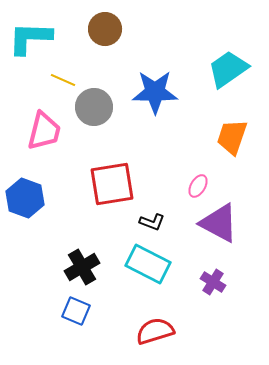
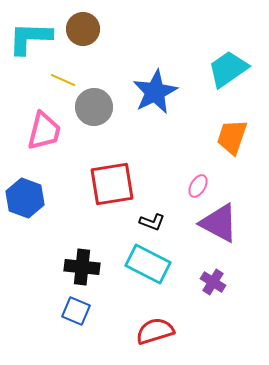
brown circle: moved 22 px left
blue star: rotated 27 degrees counterclockwise
black cross: rotated 36 degrees clockwise
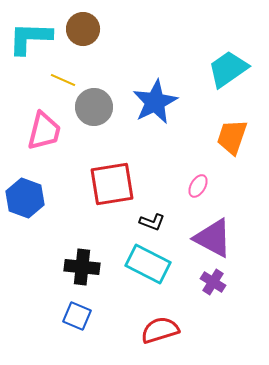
blue star: moved 10 px down
purple triangle: moved 6 px left, 15 px down
blue square: moved 1 px right, 5 px down
red semicircle: moved 5 px right, 1 px up
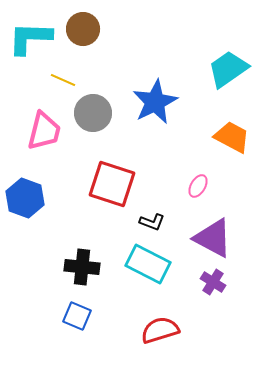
gray circle: moved 1 px left, 6 px down
orange trapezoid: rotated 99 degrees clockwise
red square: rotated 27 degrees clockwise
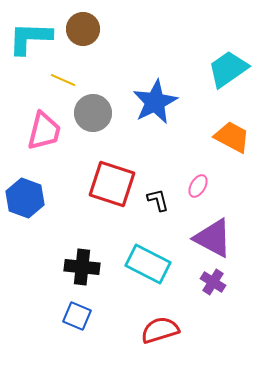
black L-shape: moved 6 px right, 22 px up; rotated 125 degrees counterclockwise
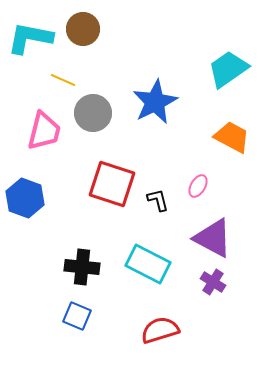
cyan L-shape: rotated 9 degrees clockwise
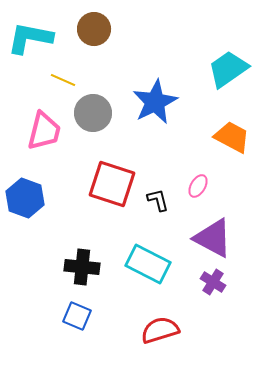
brown circle: moved 11 px right
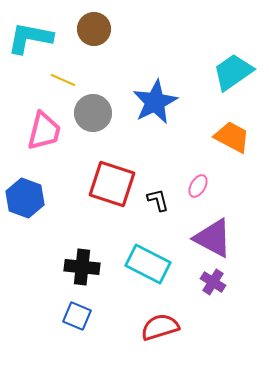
cyan trapezoid: moved 5 px right, 3 px down
red semicircle: moved 3 px up
